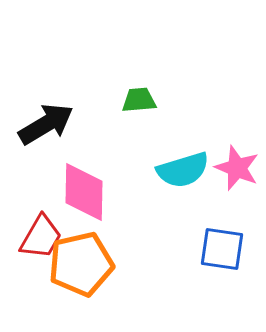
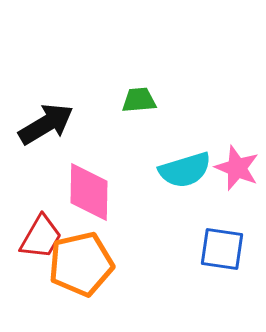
cyan semicircle: moved 2 px right
pink diamond: moved 5 px right
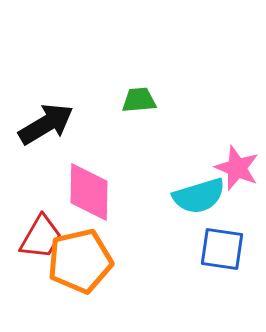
cyan semicircle: moved 14 px right, 26 px down
orange pentagon: moved 1 px left, 3 px up
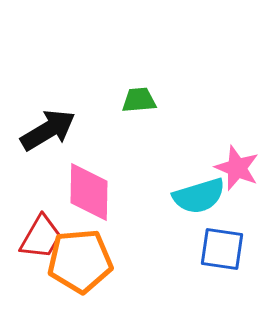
black arrow: moved 2 px right, 6 px down
orange pentagon: rotated 8 degrees clockwise
